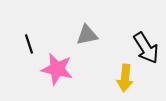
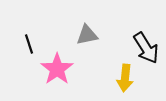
pink star: rotated 24 degrees clockwise
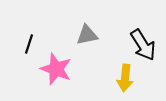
black line: rotated 36 degrees clockwise
black arrow: moved 3 px left, 3 px up
pink star: moved 1 px left; rotated 16 degrees counterclockwise
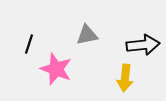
black arrow: rotated 64 degrees counterclockwise
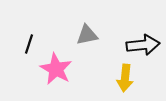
pink star: rotated 8 degrees clockwise
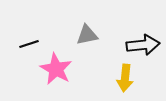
black line: rotated 54 degrees clockwise
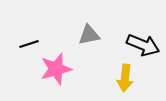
gray triangle: moved 2 px right
black arrow: rotated 28 degrees clockwise
pink star: rotated 28 degrees clockwise
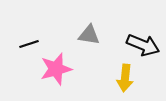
gray triangle: rotated 20 degrees clockwise
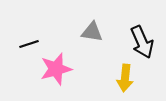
gray triangle: moved 3 px right, 3 px up
black arrow: moved 1 px left, 3 px up; rotated 44 degrees clockwise
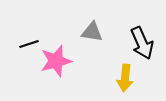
black arrow: moved 1 px down
pink star: moved 8 px up
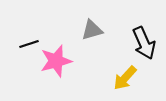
gray triangle: moved 2 px up; rotated 25 degrees counterclockwise
black arrow: moved 2 px right
yellow arrow: rotated 36 degrees clockwise
